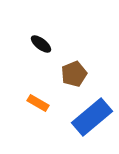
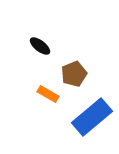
black ellipse: moved 1 px left, 2 px down
orange rectangle: moved 10 px right, 9 px up
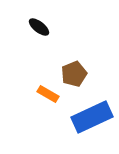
black ellipse: moved 1 px left, 19 px up
blue rectangle: rotated 15 degrees clockwise
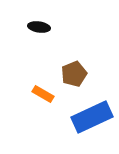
black ellipse: rotated 30 degrees counterclockwise
orange rectangle: moved 5 px left
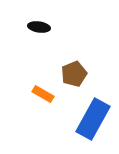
blue rectangle: moved 1 px right, 2 px down; rotated 36 degrees counterclockwise
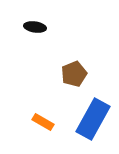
black ellipse: moved 4 px left
orange rectangle: moved 28 px down
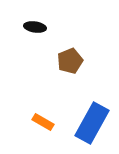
brown pentagon: moved 4 px left, 13 px up
blue rectangle: moved 1 px left, 4 px down
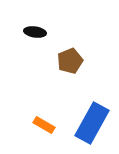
black ellipse: moved 5 px down
orange rectangle: moved 1 px right, 3 px down
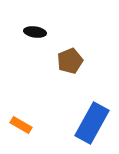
orange rectangle: moved 23 px left
